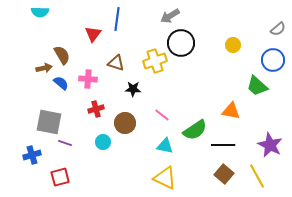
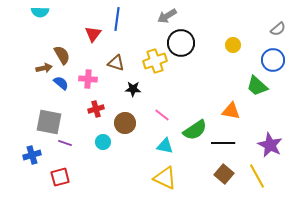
gray arrow: moved 3 px left
black line: moved 2 px up
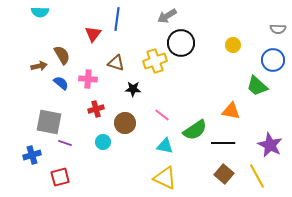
gray semicircle: rotated 42 degrees clockwise
brown arrow: moved 5 px left, 2 px up
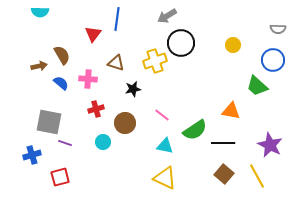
black star: rotated 14 degrees counterclockwise
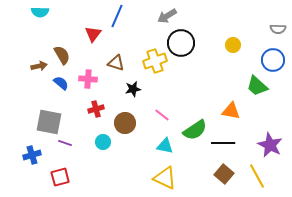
blue line: moved 3 px up; rotated 15 degrees clockwise
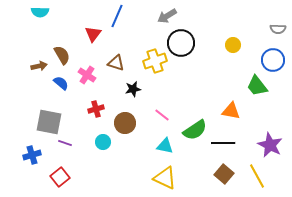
pink cross: moved 1 px left, 4 px up; rotated 30 degrees clockwise
green trapezoid: rotated 10 degrees clockwise
red square: rotated 24 degrees counterclockwise
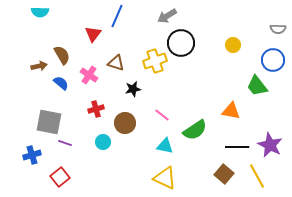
pink cross: moved 2 px right
black line: moved 14 px right, 4 px down
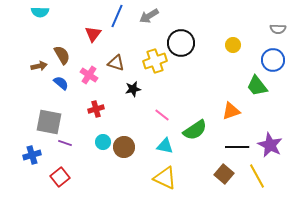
gray arrow: moved 18 px left
orange triangle: rotated 30 degrees counterclockwise
brown circle: moved 1 px left, 24 px down
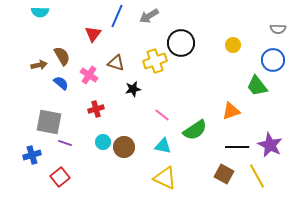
brown semicircle: moved 1 px down
brown arrow: moved 1 px up
cyan triangle: moved 2 px left
brown square: rotated 12 degrees counterclockwise
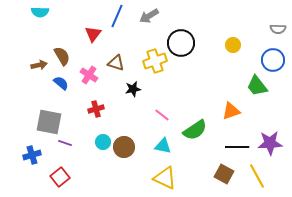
purple star: moved 2 px up; rotated 30 degrees counterclockwise
